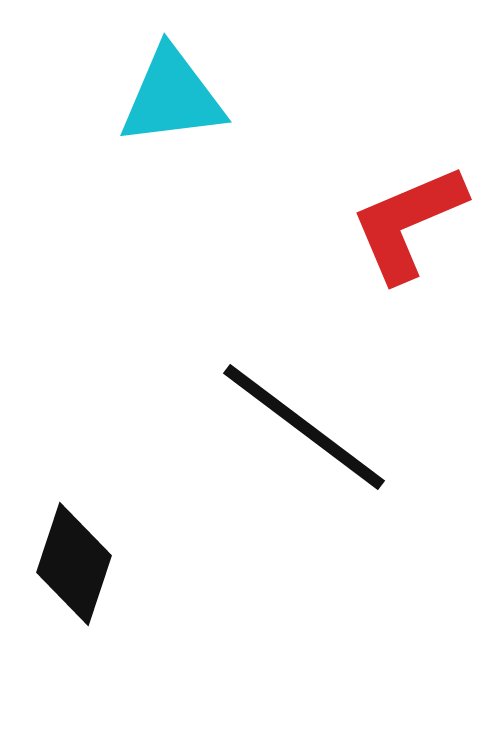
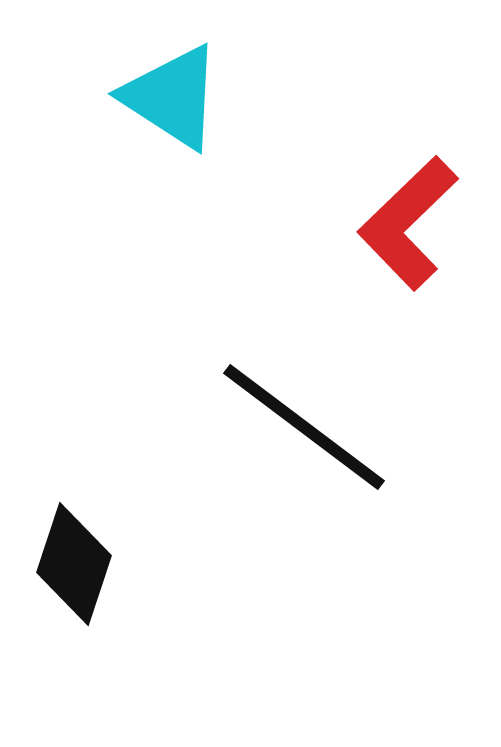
cyan triangle: rotated 40 degrees clockwise
red L-shape: rotated 21 degrees counterclockwise
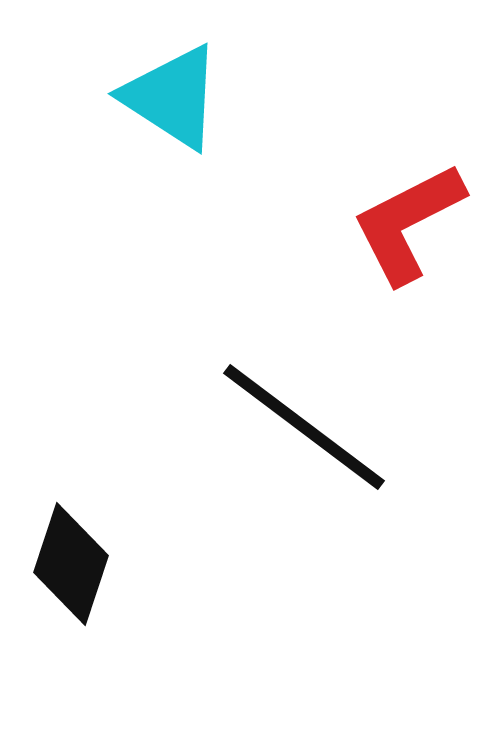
red L-shape: rotated 17 degrees clockwise
black diamond: moved 3 px left
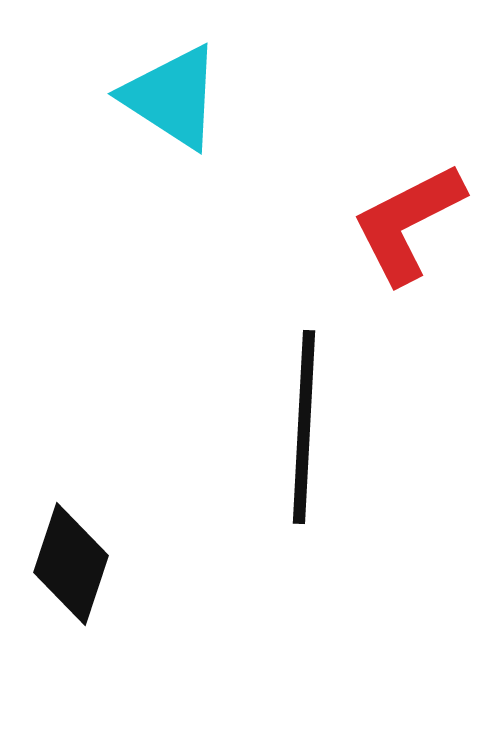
black line: rotated 56 degrees clockwise
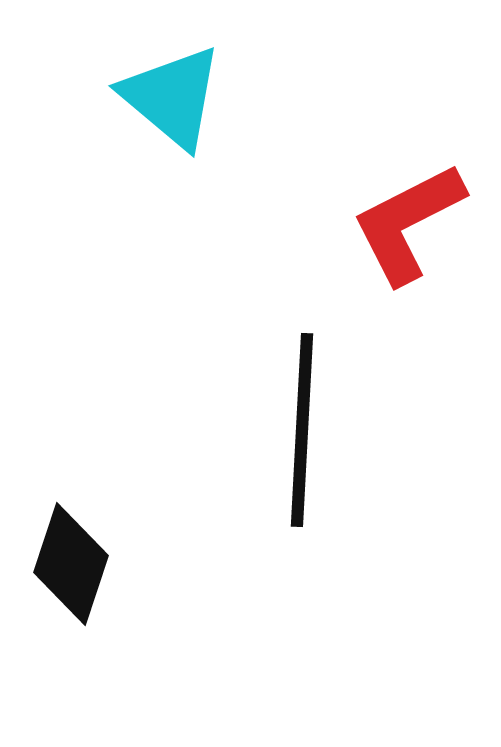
cyan triangle: rotated 7 degrees clockwise
black line: moved 2 px left, 3 px down
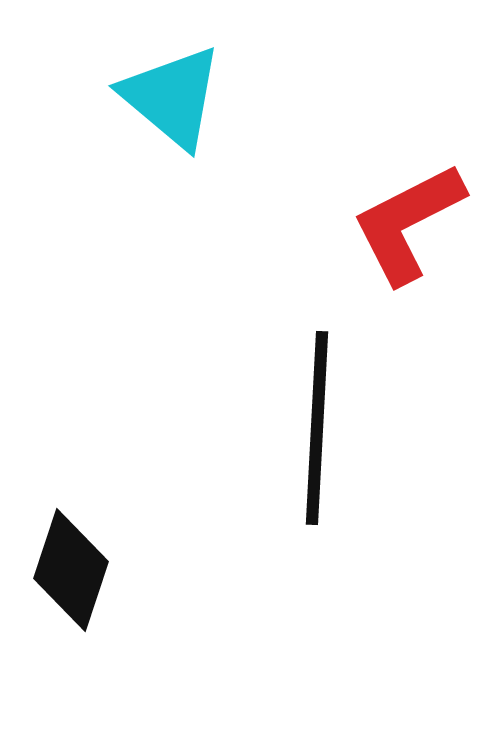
black line: moved 15 px right, 2 px up
black diamond: moved 6 px down
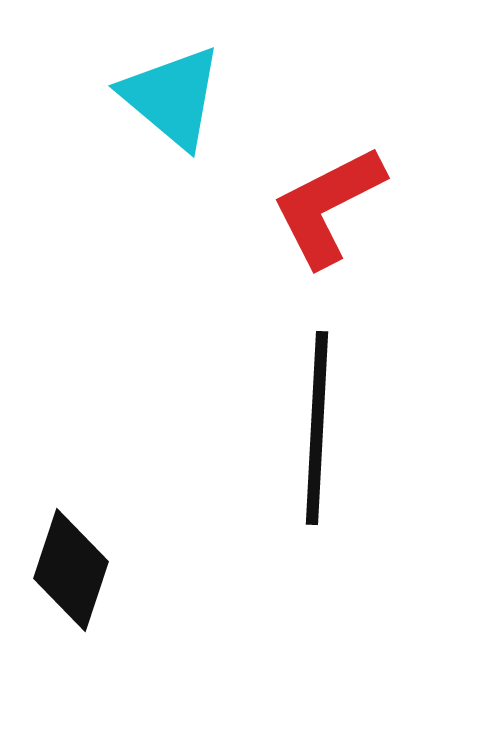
red L-shape: moved 80 px left, 17 px up
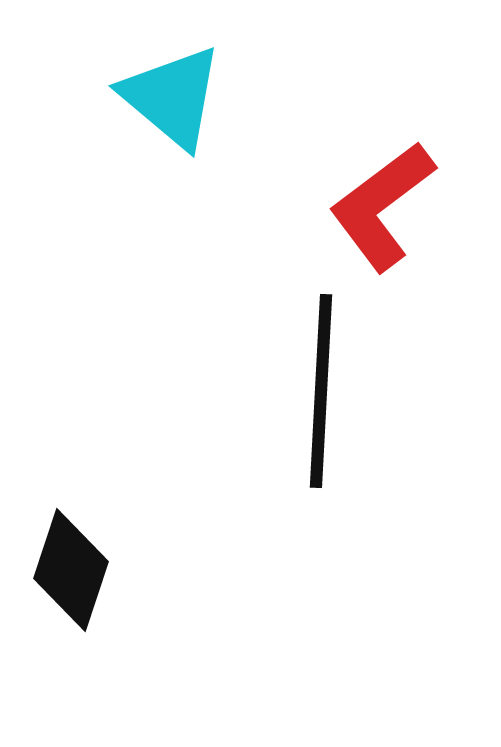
red L-shape: moved 54 px right; rotated 10 degrees counterclockwise
black line: moved 4 px right, 37 px up
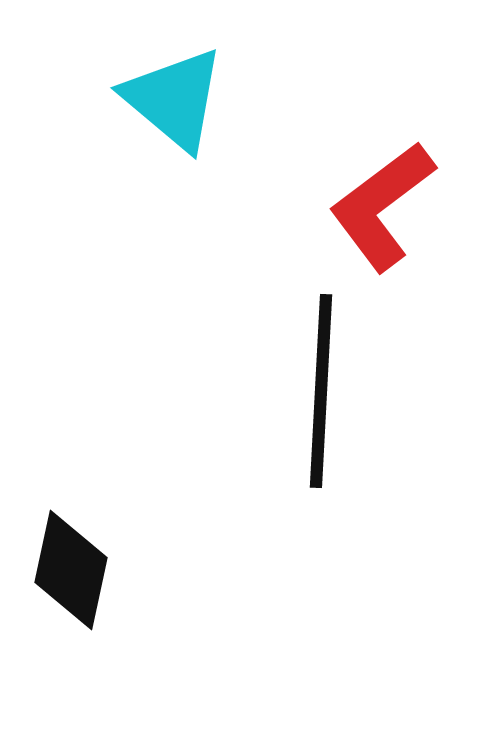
cyan triangle: moved 2 px right, 2 px down
black diamond: rotated 6 degrees counterclockwise
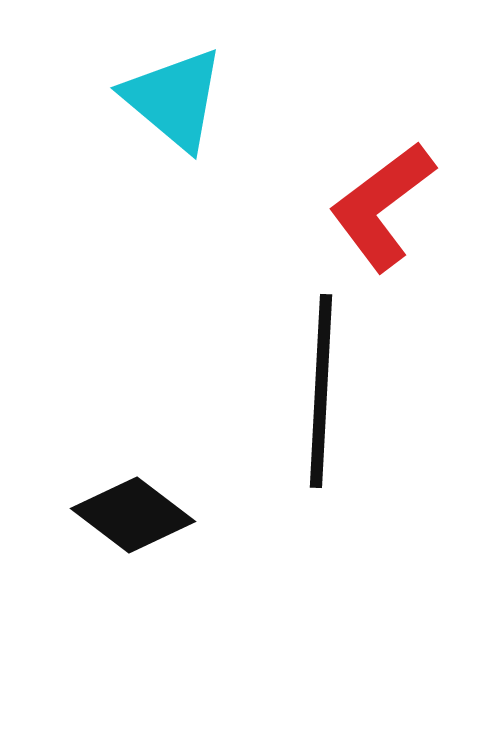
black diamond: moved 62 px right, 55 px up; rotated 65 degrees counterclockwise
